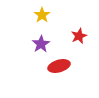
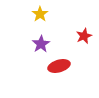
yellow star: moved 2 px left, 1 px up
red star: moved 5 px right
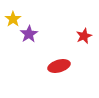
yellow star: moved 27 px left, 5 px down
purple star: moved 12 px left, 10 px up
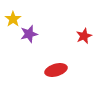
purple star: rotated 18 degrees clockwise
red ellipse: moved 3 px left, 4 px down
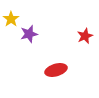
yellow star: moved 2 px left
red star: moved 1 px right
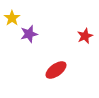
yellow star: moved 1 px right, 1 px up
red ellipse: rotated 20 degrees counterclockwise
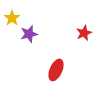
red star: moved 1 px left, 3 px up
red ellipse: rotated 30 degrees counterclockwise
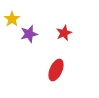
yellow star: moved 1 px down
red star: moved 20 px left
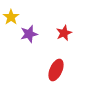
yellow star: moved 1 px left, 2 px up
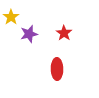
red star: rotated 14 degrees counterclockwise
red ellipse: moved 1 px right, 1 px up; rotated 25 degrees counterclockwise
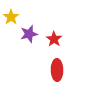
red star: moved 10 px left, 6 px down
red ellipse: moved 1 px down
